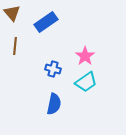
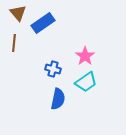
brown triangle: moved 6 px right
blue rectangle: moved 3 px left, 1 px down
brown line: moved 1 px left, 3 px up
blue semicircle: moved 4 px right, 5 px up
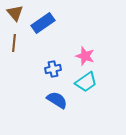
brown triangle: moved 3 px left
pink star: rotated 18 degrees counterclockwise
blue cross: rotated 28 degrees counterclockwise
blue semicircle: moved 1 px left, 1 px down; rotated 70 degrees counterclockwise
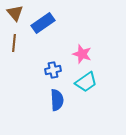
pink star: moved 3 px left, 2 px up
blue cross: moved 1 px down
blue semicircle: rotated 55 degrees clockwise
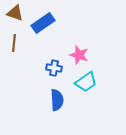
brown triangle: rotated 30 degrees counterclockwise
pink star: moved 3 px left, 1 px down
blue cross: moved 1 px right, 2 px up; rotated 21 degrees clockwise
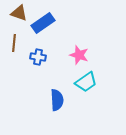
brown triangle: moved 4 px right
blue cross: moved 16 px left, 11 px up
